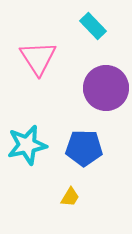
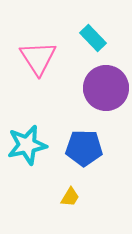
cyan rectangle: moved 12 px down
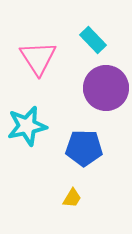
cyan rectangle: moved 2 px down
cyan star: moved 19 px up
yellow trapezoid: moved 2 px right, 1 px down
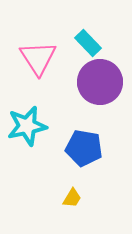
cyan rectangle: moved 5 px left, 3 px down
purple circle: moved 6 px left, 6 px up
blue pentagon: rotated 9 degrees clockwise
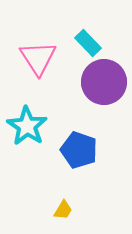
purple circle: moved 4 px right
cyan star: rotated 27 degrees counterclockwise
blue pentagon: moved 5 px left, 2 px down; rotated 9 degrees clockwise
yellow trapezoid: moved 9 px left, 12 px down
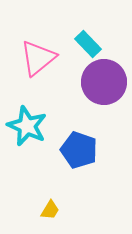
cyan rectangle: moved 1 px down
pink triangle: rotated 24 degrees clockwise
cyan star: rotated 9 degrees counterclockwise
yellow trapezoid: moved 13 px left
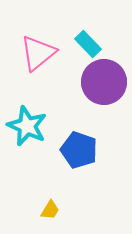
pink triangle: moved 5 px up
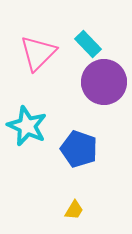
pink triangle: rotated 6 degrees counterclockwise
blue pentagon: moved 1 px up
yellow trapezoid: moved 24 px right
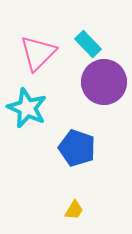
cyan star: moved 18 px up
blue pentagon: moved 2 px left, 1 px up
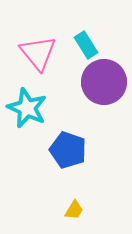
cyan rectangle: moved 2 px left, 1 px down; rotated 12 degrees clockwise
pink triangle: rotated 24 degrees counterclockwise
blue pentagon: moved 9 px left, 2 px down
